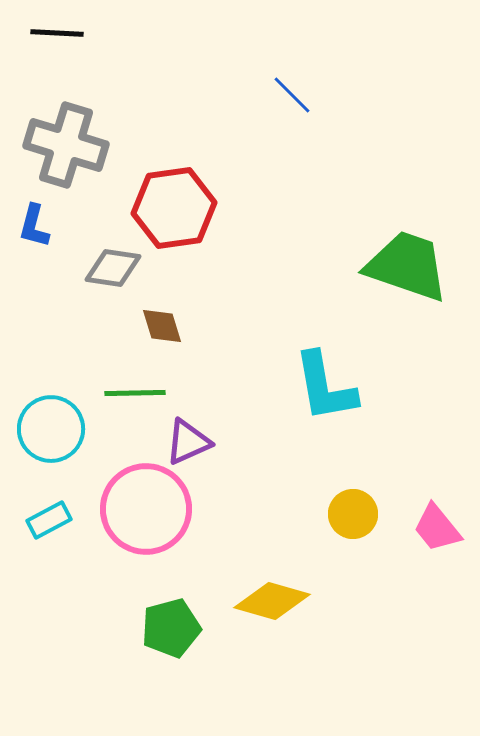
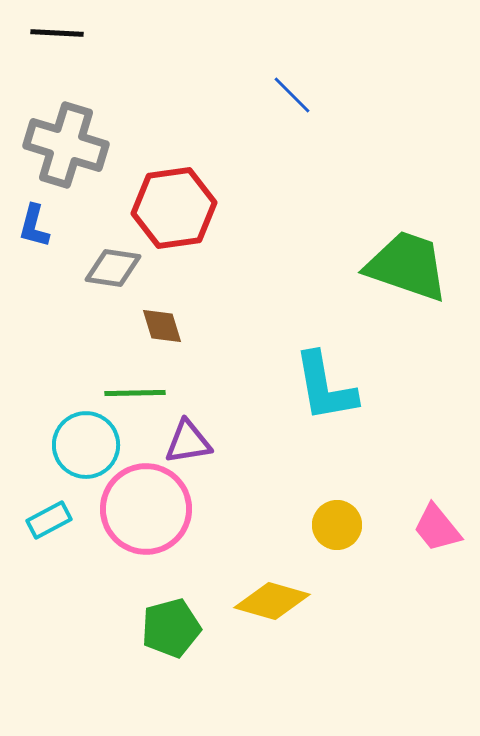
cyan circle: moved 35 px right, 16 px down
purple triangle: rotated 15 degrees clockwise
yellow circle: moved 16 px left, 11 px down
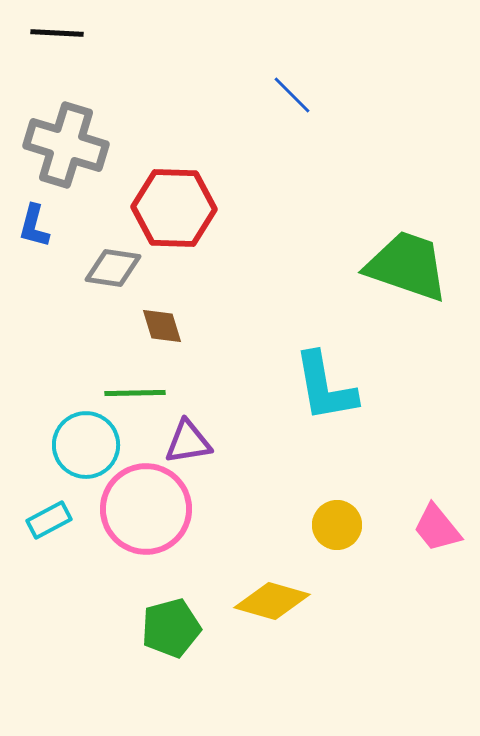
red hexagon: rotated 10 degrees clockwise
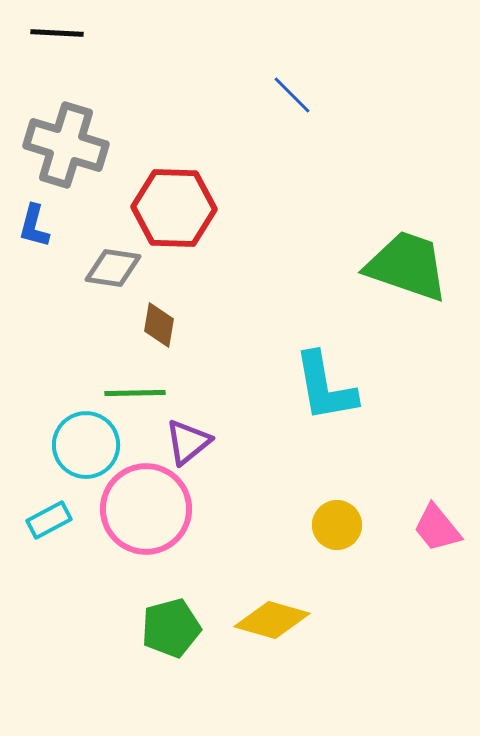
brown diamond: moved 3 px left, 1 px up; rotated 27 degrees clockwise
purple triangle: rotated 30 degrees counterclockwise
yellow diamond: moved 19 px down
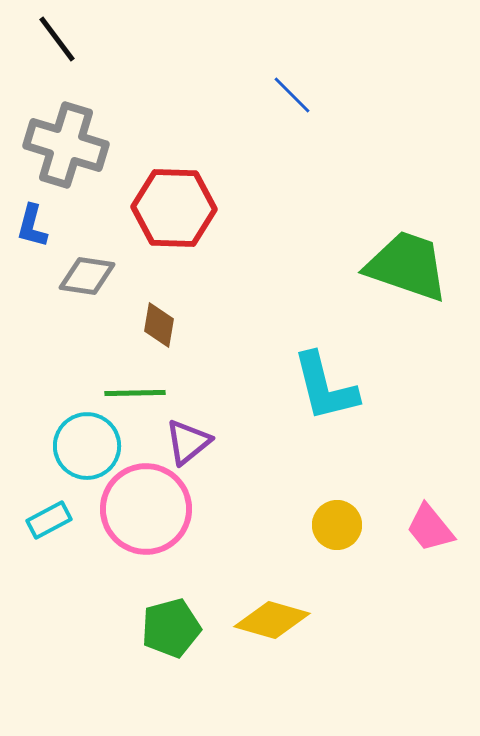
black line: moved 6 px down; rotated 50 degrees clockwise
blue L-shape: moved 2 px left
gray diamond: moved 26 px left, 8 px down
cyan L-shape: rotated 4 degrees counterclockwise
cyan circle: moved 1 px right, 1 px down
pink trapezoid: moved 7 px left
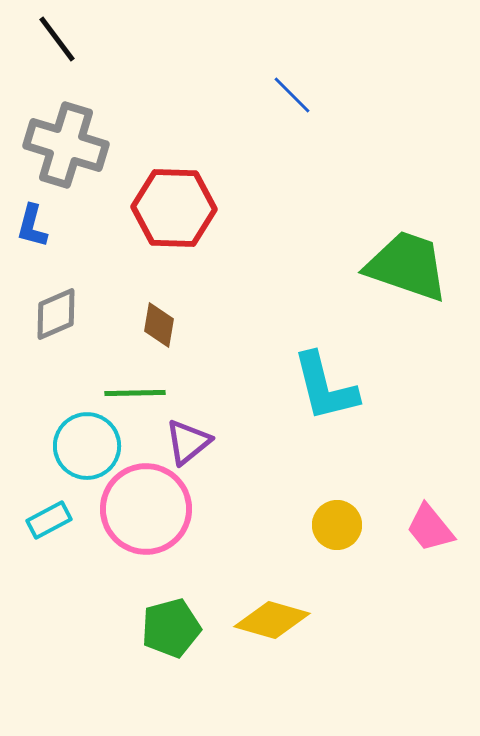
gray diamond: moved 31 px left, 38 px down; rotated 32 degrees counterclockwise
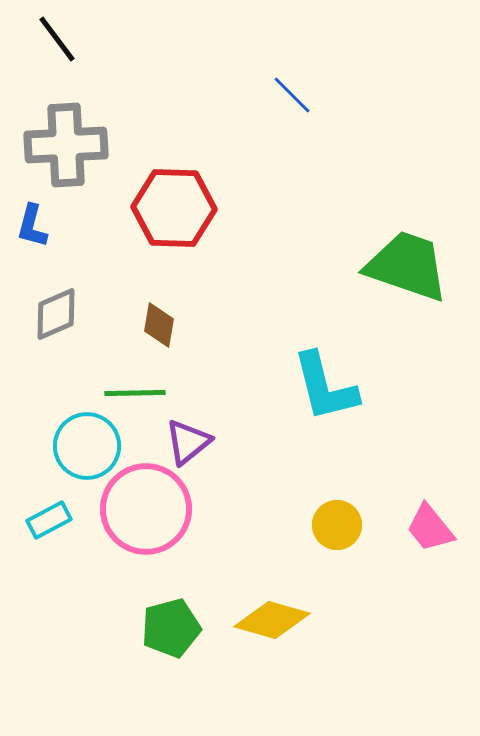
gray cross: rotated 20 degrees counterclockwise
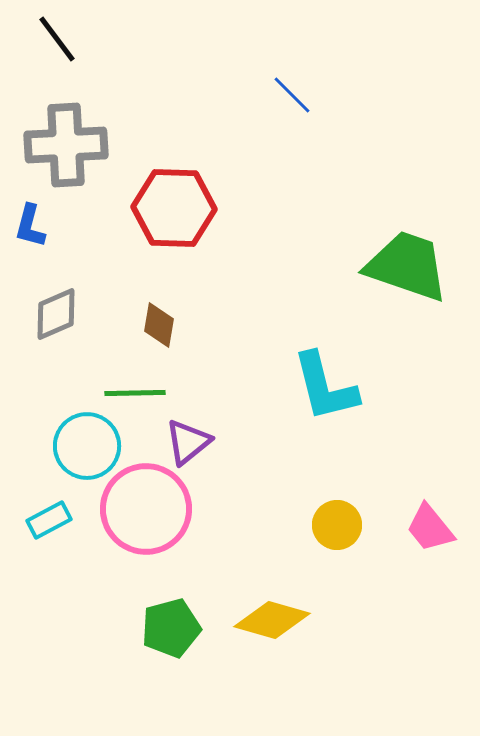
blue L-shape: moved 2 px left
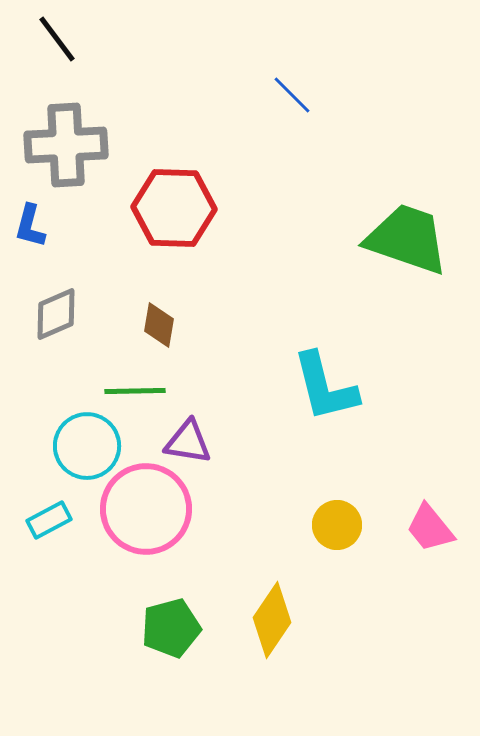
green trapezoid: moved 27 px up
green line: moved 2 px up
purple triangle: rotated 48 degrees clockwise
yellow diamond: rotated 72 degrees counterclockwise
